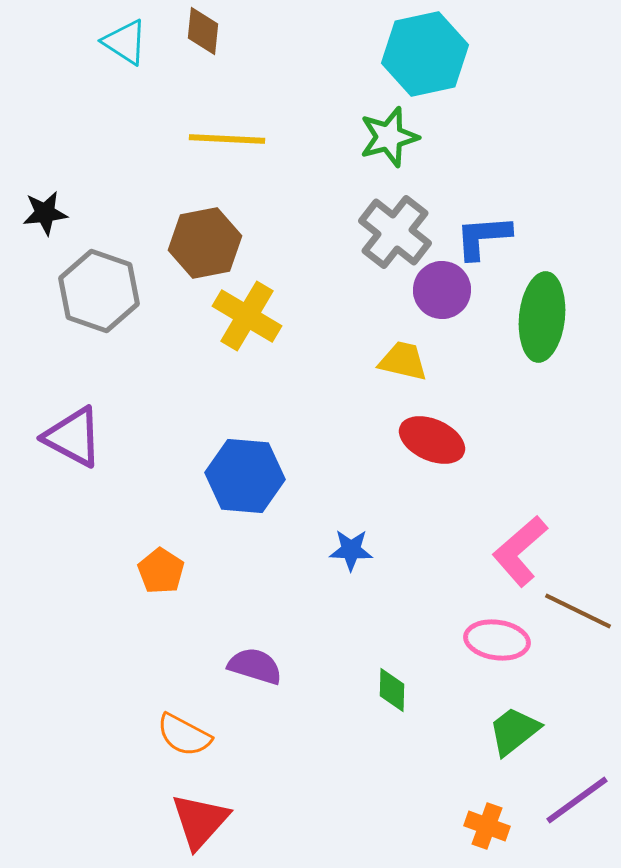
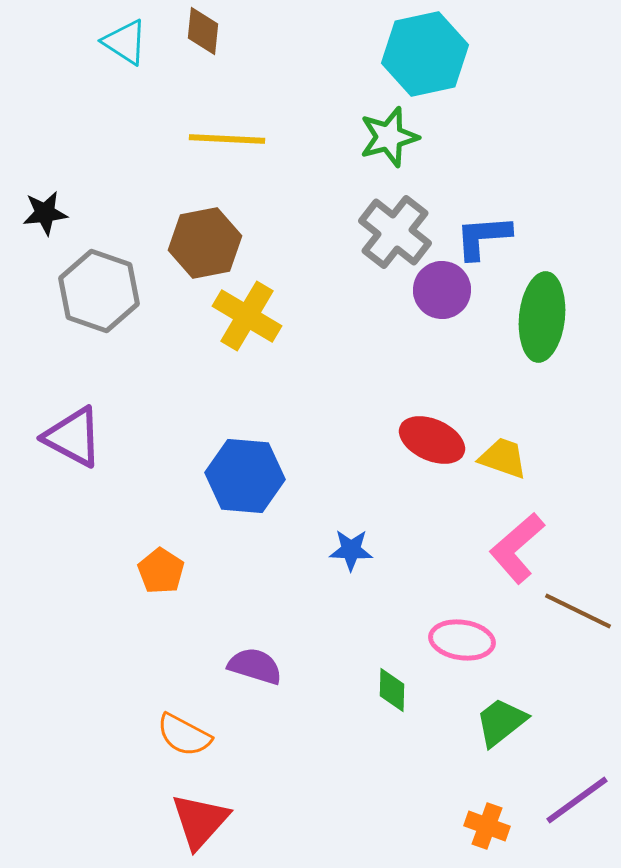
yellow trapezoid: moved 100 px right, 97 px down; rotated 6 degrees clockwise
pink L-shape: moved 3 px left, 3 px up
pink ellipse: moved 35 px left
green trapezoid: moved 13 px left, 9 px up
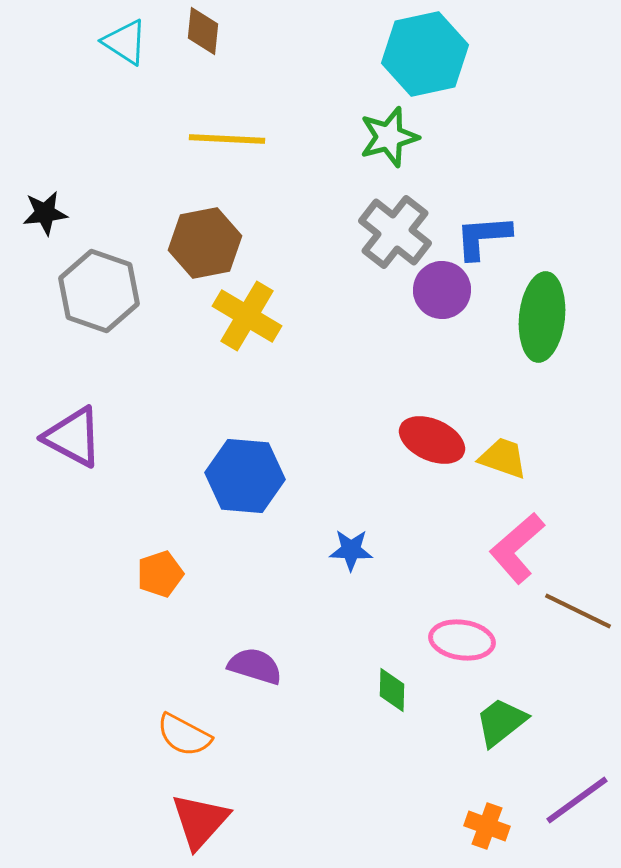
orange pentagon: moved 1 px left, 3 px down; rotated 21 degrees clockwise
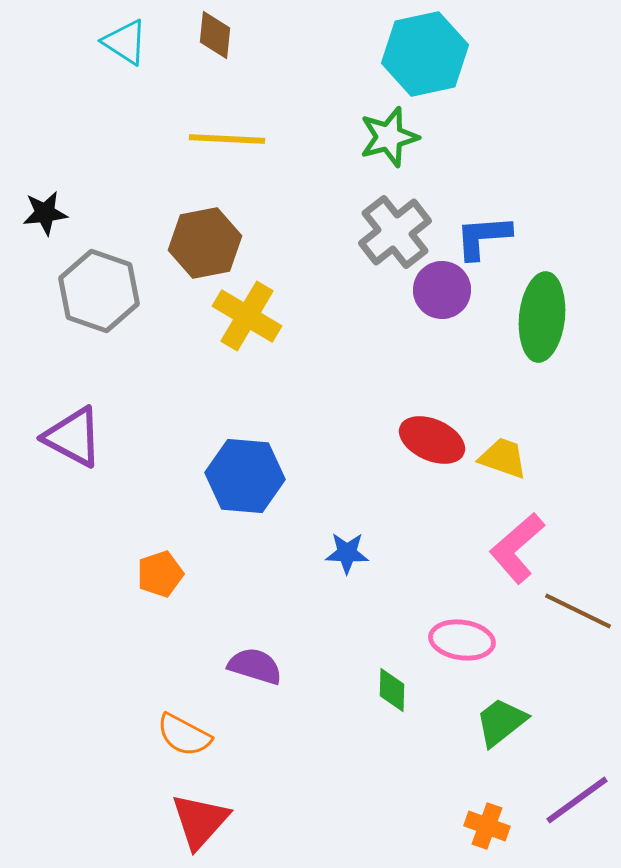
brown diamond: moved 12 px right, 4 px down
gray cross: rotated 14 degrees clockwise
blue star: moved 4 px left, 3 px down
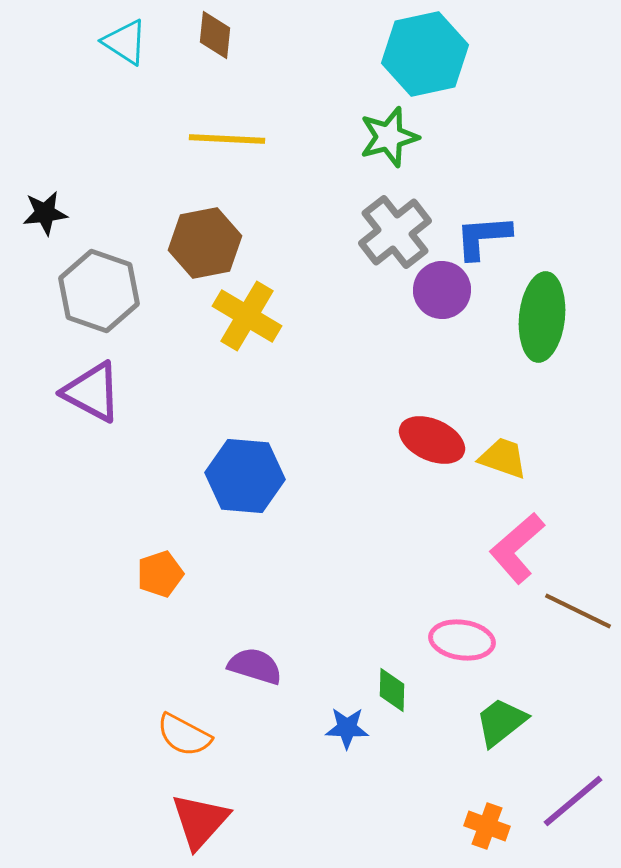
purple triangle: moved 19 px right, 45 px up
blue star: moved 175 px down
purple line: moved 4 px left, 1 px down; rotated 4 degrees counterclockwise
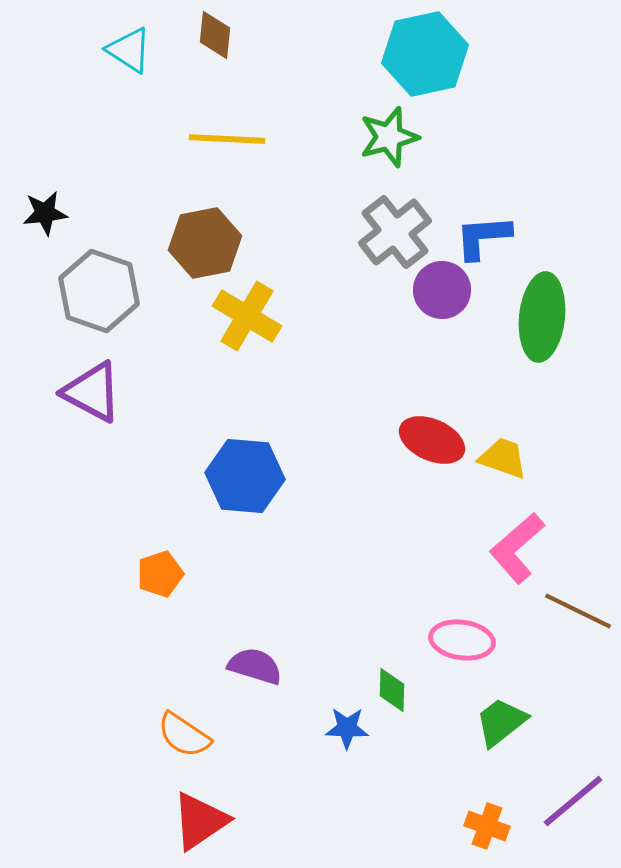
cyan triangle: moved 4 px right, 8 px down
orange semicircle: rotated 6 degrees clockwise
red triangle: rotated 14 degrees clockwise
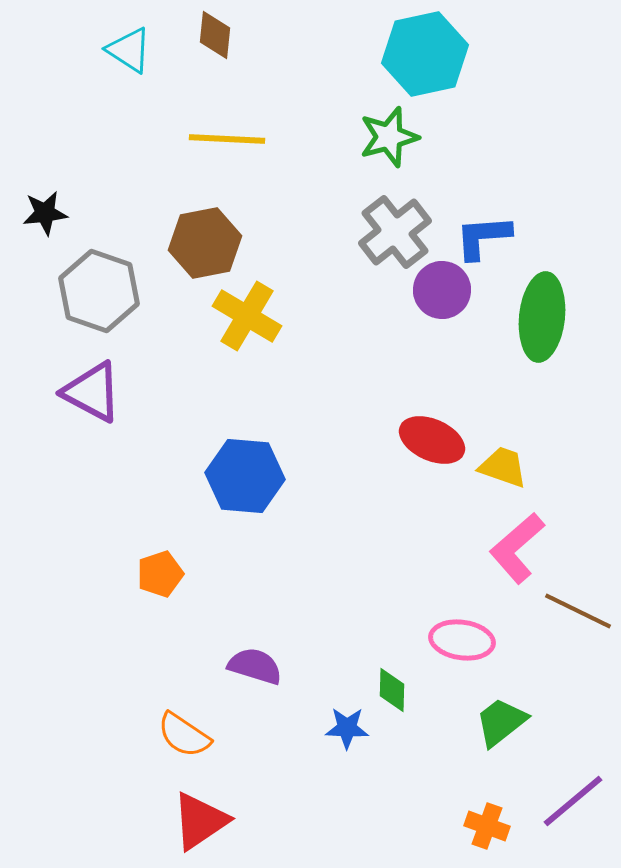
yellow trapezoid: moved 9 px down
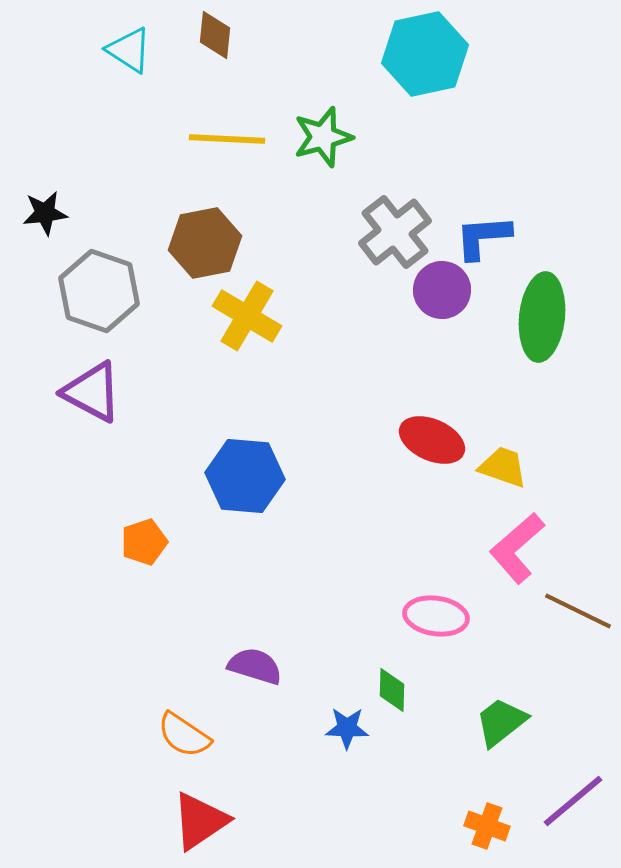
green star: moved 66 px left
orange pentagon: moved 16 px left, 32 px up
pink ellipse: moved 26 px left, 24 px up
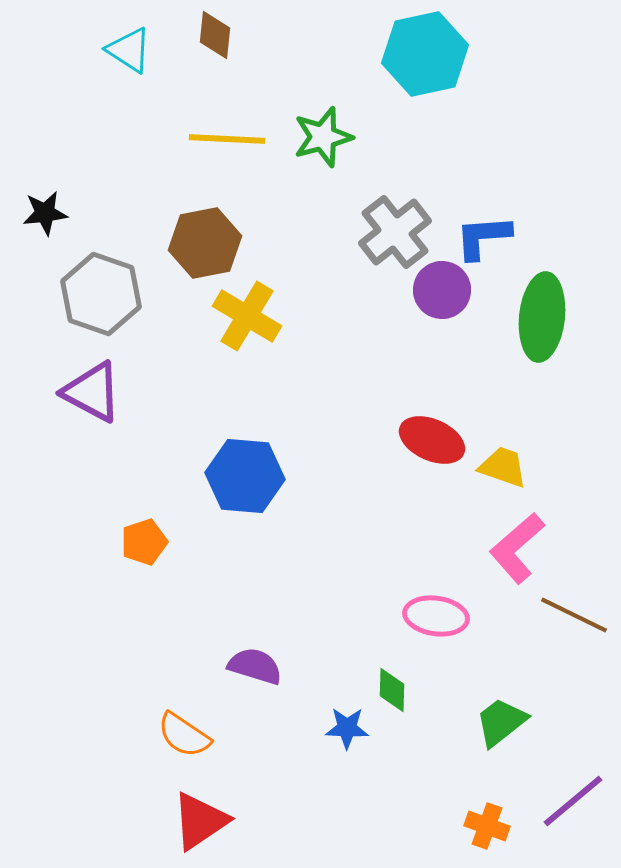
gray hexagon: moved 2 px right, 3 px down
brown line: moved 4 px left, 4 px down
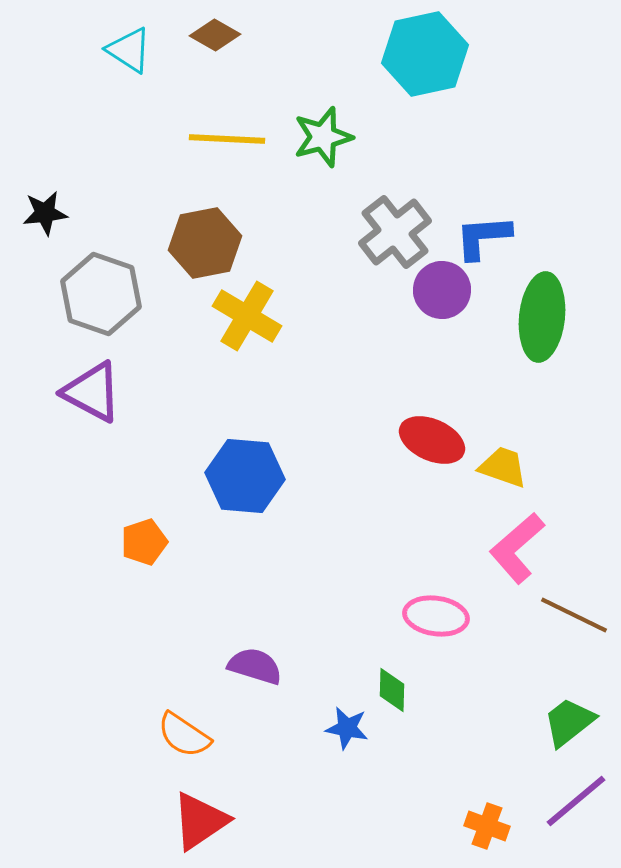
brown diamond: rotated 66 degrees counterclockwise
green trapezoid: moved 68 px right
blue star: rotated 9 degrees clockwise
purple line: moved 3 px right
